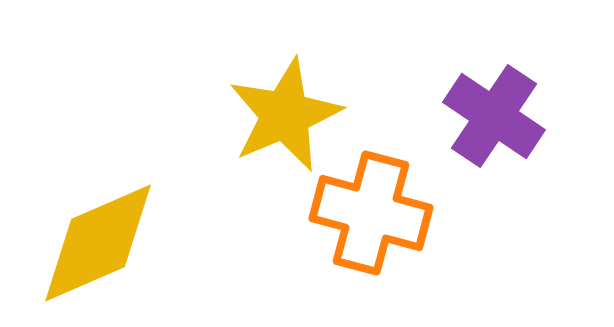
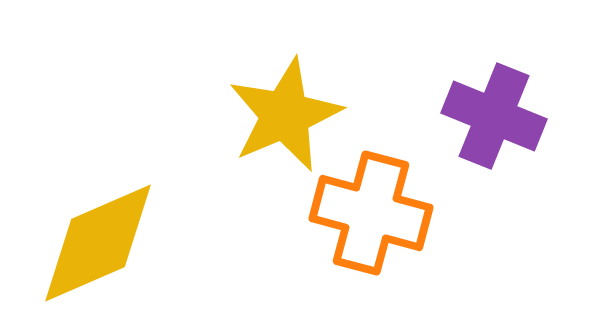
purple cross: rotated 12 degrees counterclockwise
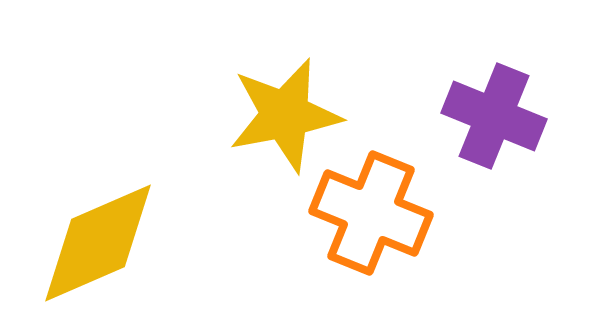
yellow star: rotated 12 degrees clockwise
orange cross: rotated 7 degrees clockwise
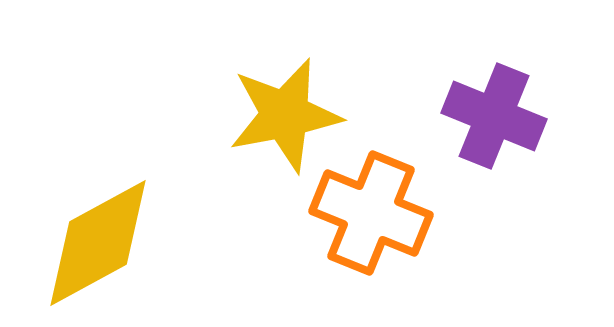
yellow diamond: rotated 5 degrees counterclockwise
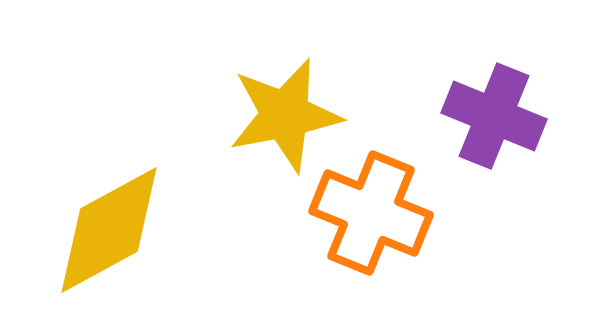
yellow diamond: moved 11 px right, 13 px up
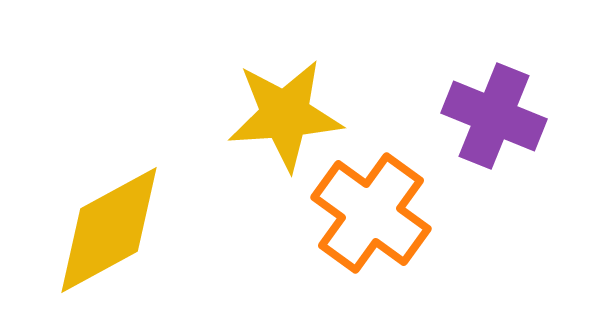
yellow star: rotated 7 degrees clockwise
orange cross: rotated 14 degrees clockwise
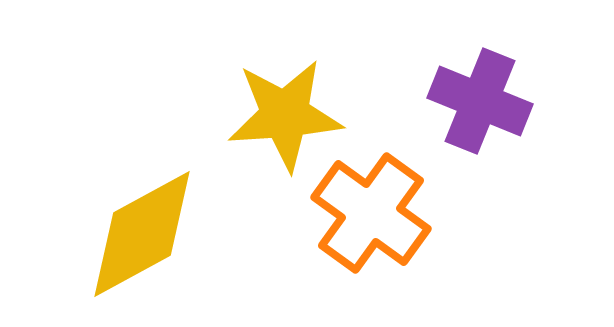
purple cross: moved 14 px left, 15 px up
yellow diamond: moved 33 px right, 4 px down
